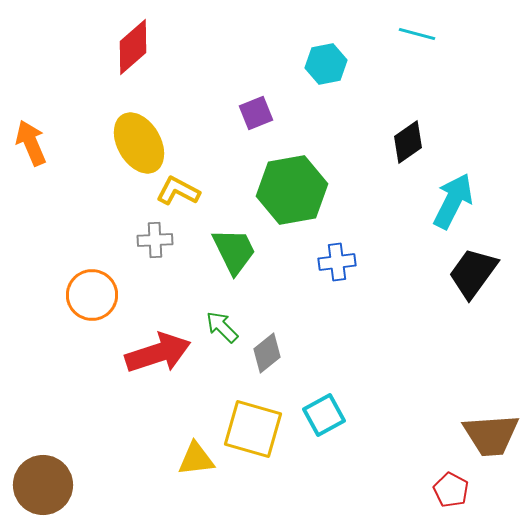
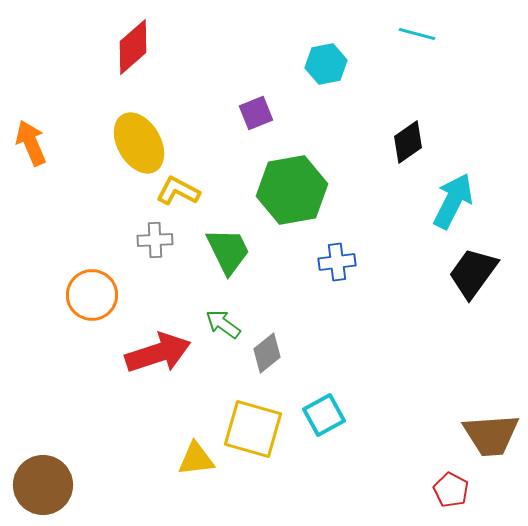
green trapezoid: moved 6 px left
green arrow: moved 1 px right, 3 px up; rotated 9 degrees counterclockwise
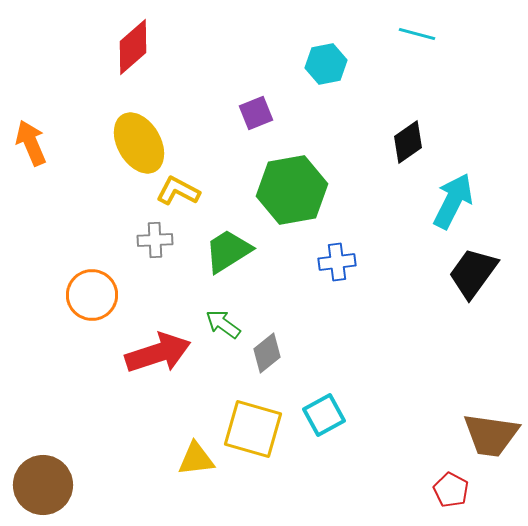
green trapezoid: rotated 96 degrees counterclockwise
brown trapezoid: rotated 12 degrees clockwise
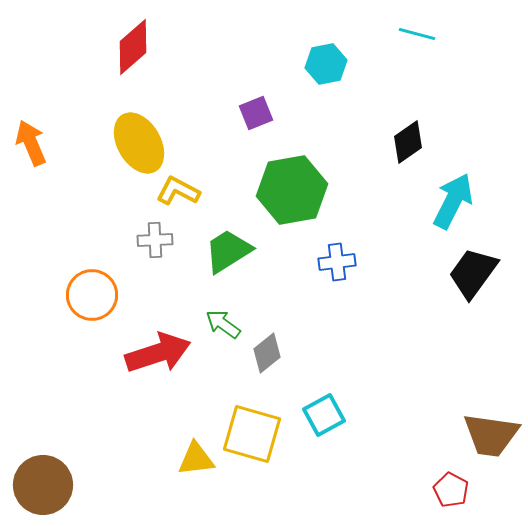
yellow square: moved 1 px left, 5 px down
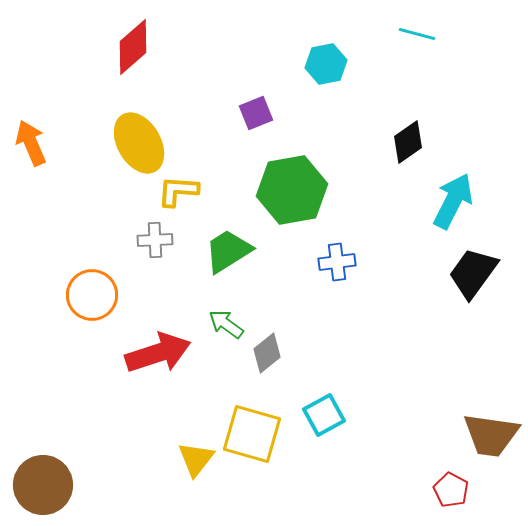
yellow L-shape: rotated 24 degrees counterclockwise
green arrow: moved 3 px right
yellow triangle: rotated 45 degrees counterclockwise
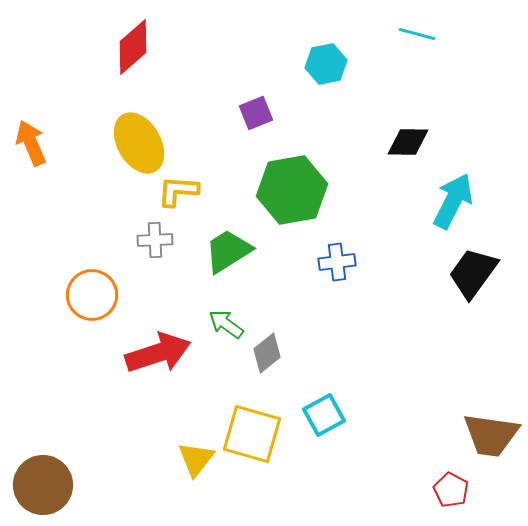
black diamond: rotated 36 degrees clockwise
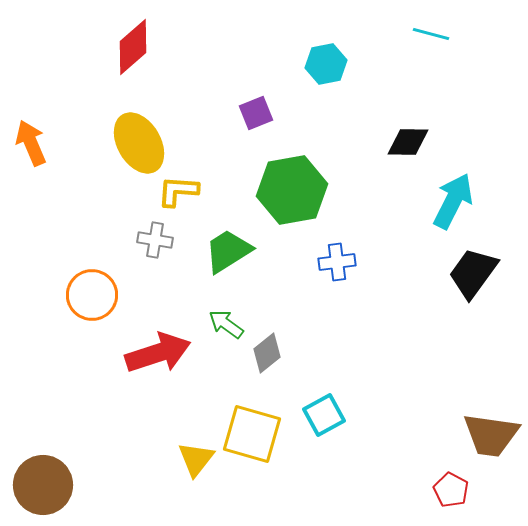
cyan line: moved 14 px right
gray cross: rotated 12 degrees clockwise
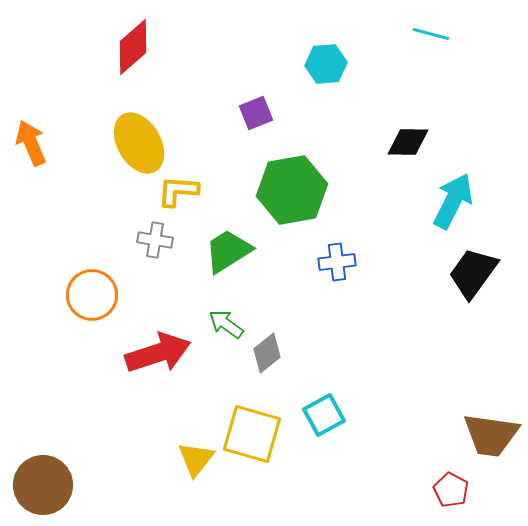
cyan hexagon: rotated 6 degrees clockwise
